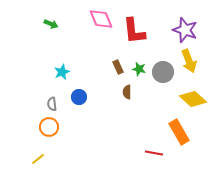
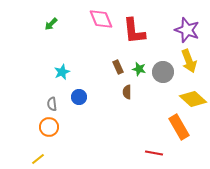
green arrow: rotated 112 degrees clockwise
purple star: moved 2 px right
orange rectangle: moved 5 px up
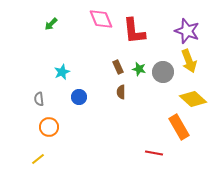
purple star: moved 1 px down
brown semicircle: moved 6 px left
gray semicircle: moved 13 px left, 5 px up
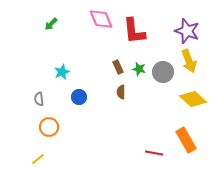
orange rectangle: moved 7 px right, 13 px down
